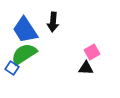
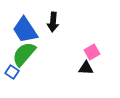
green semicircle: rotated 16 degrees counterclockwise
blue square: moved 4 px down
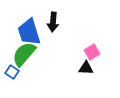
blue trapezoid: moved 4 px right, 2 px down; rotated 16 degrees clockwise
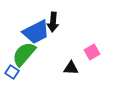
blue trapezoid: moved 7 px right; rotated 100 degrees counterclockwise
black triangle: moved 15 px left
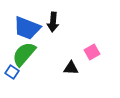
blue trapezoid: moved 9 px left, 4 px up; rotated 48 degrees clockwise
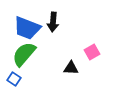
blue square: moved 2 px right, 7 px down
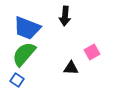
black arrow: moved 12 px right, 6 px up
blue square: moved 3 px right, 1 px down
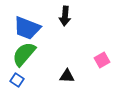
pink square: moved 10 px right, 8 px down
black triangle: moved 4 px left, 8 px down
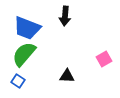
pink square: moved 2 px right, 1 px up
blue square: moved 1 px right, 1 px down
